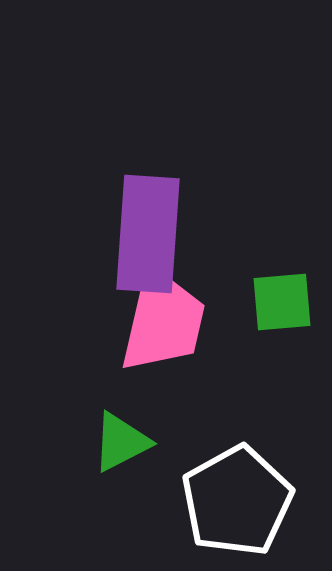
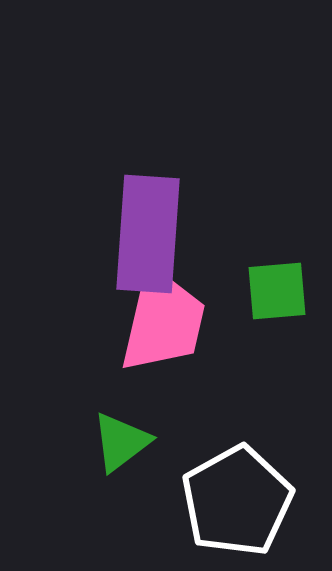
green square: moved 5 px left, 11 px up
green triangle: rotated 10 degrees counterclockwise
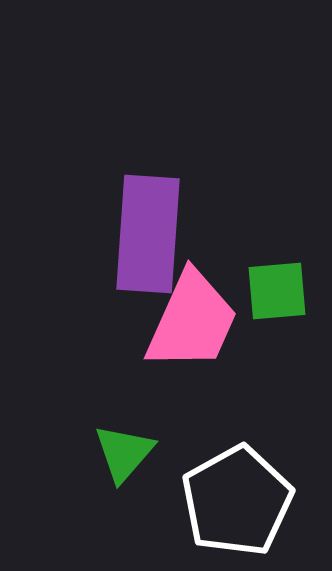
pink trapezoid: moved 29 px right; rotated 11 degrees clockwise
green triangle: moved 3 px right, 11 px down; rotated 12 degrees counterclockwise
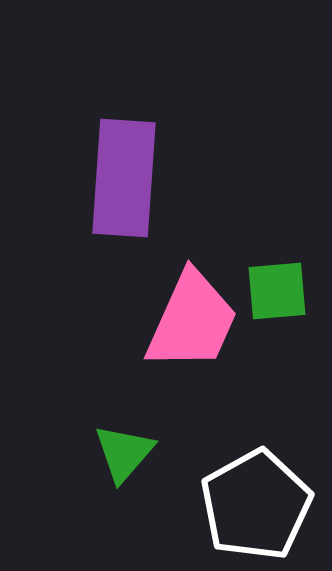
purple rectangle: moved 24 px left, 56 px up
white pentagon: moved 19 px right, 4 px down
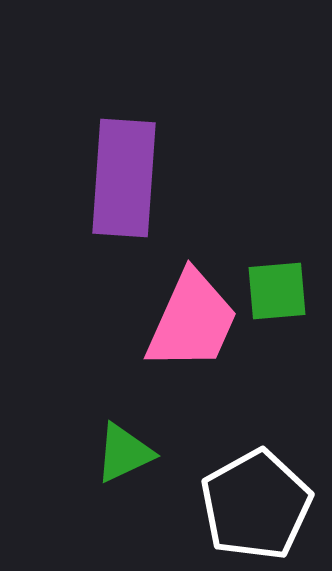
green triangle: rotated 24 degrees clockwise
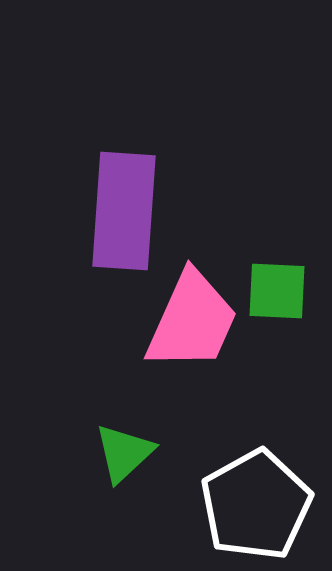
purple rectangle: moved 33 px down
green square: rotated 8 degrees clockwise
green triangle: rotated 18 degrees counterclockwise
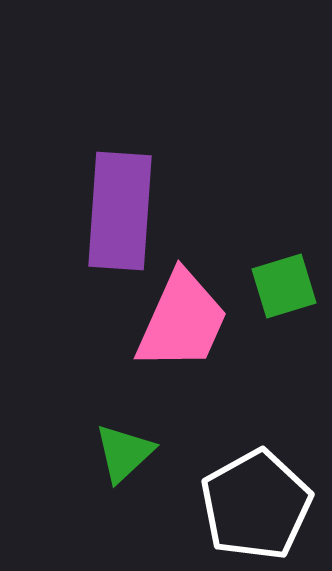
purple rectangle: moved 4 px left
green square: moved 7 px right, 5 px up; rotated 20 degrees counterclockwise
pink trapezoid: moved 10 px left
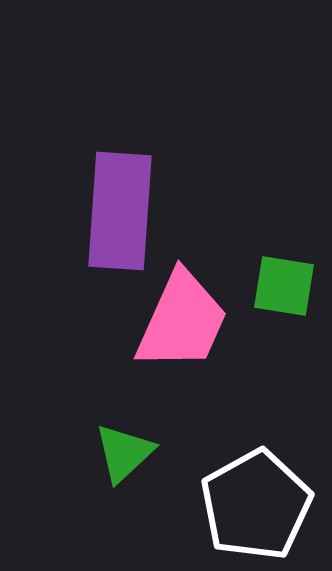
green square: rotated 26 degrees clockwise
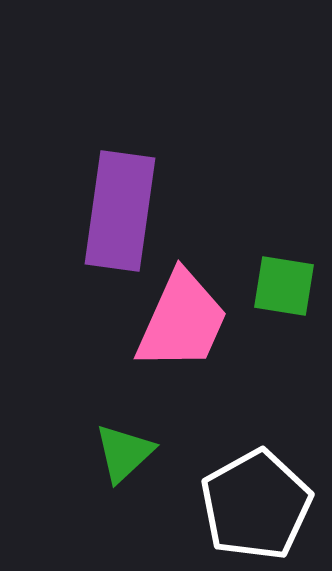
purple rectangle: rotated 4 degrees clockwise
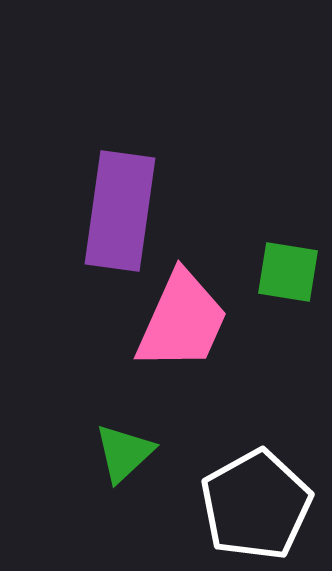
green square: moved 4 px right, 14 px up
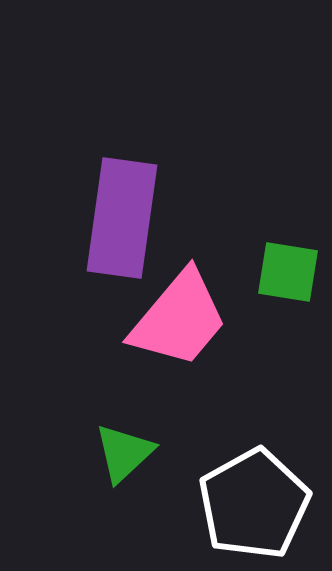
purple rectangle: moved 2 px right, 7 px down
pink trapezoid: moved 3 px left, 2 px up; rotated 16 degrees clockwise
white pentagon: moved 2 px left, 1 px up
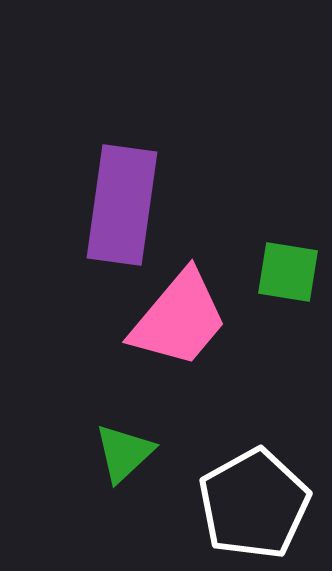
purple rectangle: moved 13 px up
